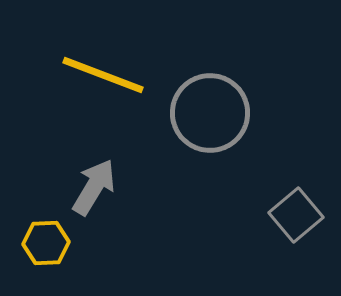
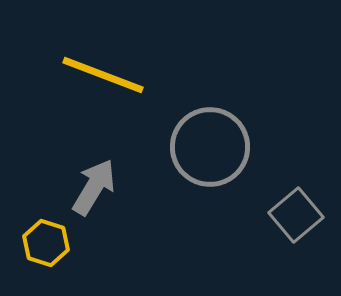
gray circle: moved 34 px down
yellow hexagon: rotated 21 degrees clockwise
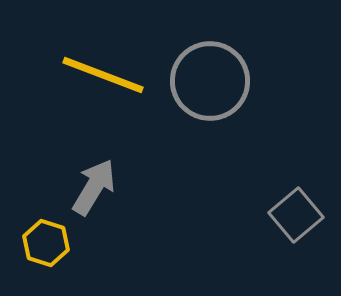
gray circle: moved 66 px up
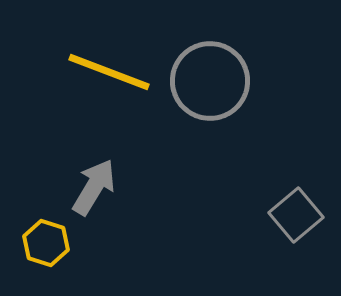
yellow line: moved 6 px right, 3 px up
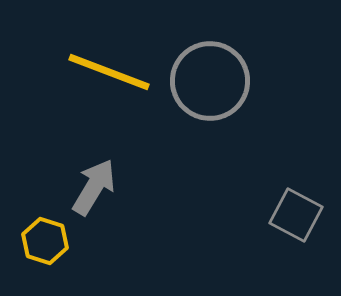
gray square: rotated 22 degrees counterclockwise
yellow hexagon: moved 1 px left, 2 px up
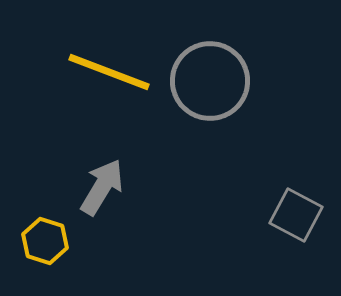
gray arrow: moved 8 px right
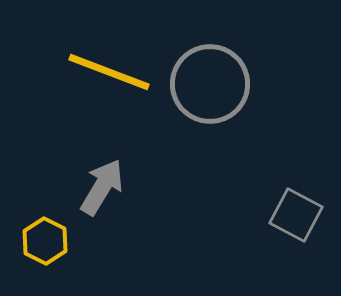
gray circle: moved 3 px down
yellow hexagon: rotated 9 degrees clockwise
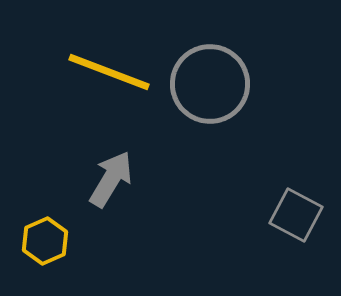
gray arrow: moved 9 px right, 8 px up
yellow hexagon: rotated 9 degrees clockwise
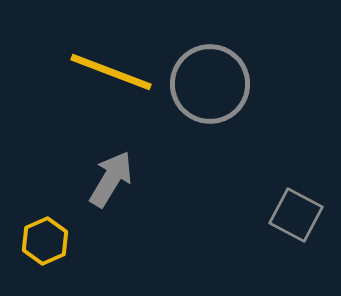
yellow line: moved 2 px right
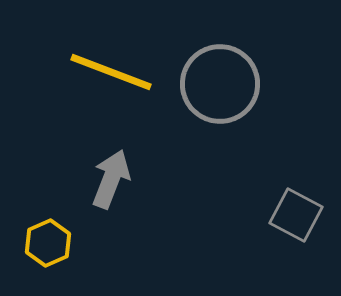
gray circle: moved 10 px right
gray arrow: rotated 10 degrees counterclockwise
yellow hexagon: moved 3 px right, 2 px down
